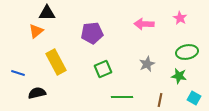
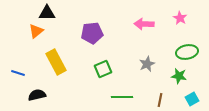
black semicircle: moved 2 px down
cyan square: moved 2 px left, 1 px down; rotated 32 degrees clockwise
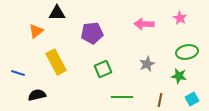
black triangle: moved 10 px right
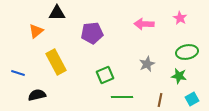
green square: moved 2 px right, 6 px down
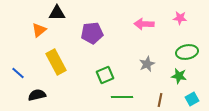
pink star: rotated 24 degrees counterclockwise
orange triangle: moved 3 px right, 1 px up
blue line: rotated 24 degrees clockwise
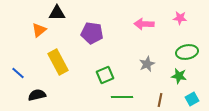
purple pentagon: rotated 15 degrees clockwise
yellow rectangle: moved 2 px right
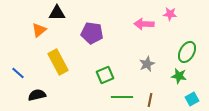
pink star: moved 10 px left, 4 px up
green ellipse: rotated 50 degrees counterclockwise
brown line: moved 10 px left
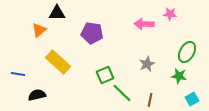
yellow rectangle: rotated 20 degrees counterclockwise
blue line: moved 1 px down; rotated 32 degrees counterclockwise
green line: moved 4 px up; rotated 45 degrees clockwise
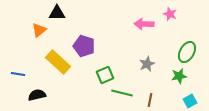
pink star: rotated 16 degrees clockwise
purple pentagon: moved 8 px left, 13 px down; rotated 10 degrees clockwise
green star: rotated 21 degrees counterclockwise
green line: rotated 30 degrees counterclockwise
cyan square: moved 2 px left, 2 px down
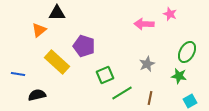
yellow rectangle: moved 1 px left
green star: rotated 21 degrees clockwise
green line: rotated 45 degrees counterclockwise
brown line: moved 2 px up
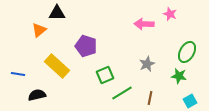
purple pentagon: moved 2 px right
yellow rectangle: moved 4 px down
